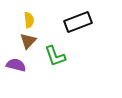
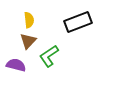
green L-shape: moved 6 px left; rotated 75 degrees clockwise
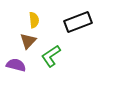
yellow semicircle: moved 5 px right
green L-shape: moved 2 px right
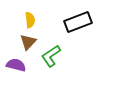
yellow semicircle: moved 4 px left
brown triangle: moved 1 px down
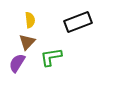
brown triangle: moved 1 px left
green L-shape: moved 1 px down; rotated 25 degrees clockwise
purple semicircle: moved 1 px right, 2 px up; rotated 72 degrees counterclockwise
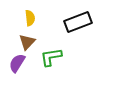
yellow semicircle: moved 2 px up
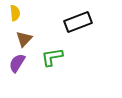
yellow semicircle: moved 15 px left, 5 px up
brown triangle: moved 3 px left, 3 px up
green L-shape: moved 1 px right
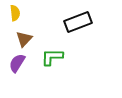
green L-shape: rotated 10 degrees clockwise
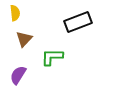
purple semicircle: moved 1 px right, 12 px down
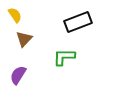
yellow semicircle: moved 2 px down; rotated 28 degrees counterclockwise
green L-shape: moved 12 px right
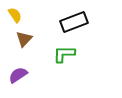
black rectangle: moved 4 px left
green L-shape: moved 3 px up
purple semicircle: rotated 24 degrees clockwise
